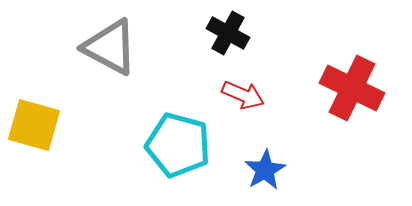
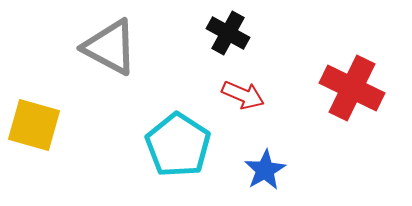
cyan pentagon: rotated 18 degrees clockwise
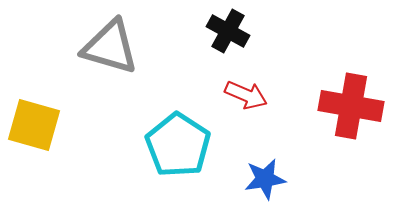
black cross: moved 2 px up
gray triangle: rotated 12 degrees counterclockwise
red cross: moved 1 px left, 18 px down; rotated 16 degrees counterclockwise
red arrow: moved 3 px right
blue star: moved 9 px down; rotated 21 degrees clockwise
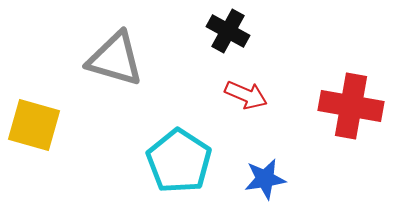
gray triangle: moved 5 px right, 12 px down
cyan pentagon: moved 1 px right, 16 px down
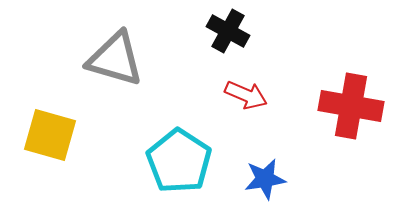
yellow square: moved 16 px right, 10 px down
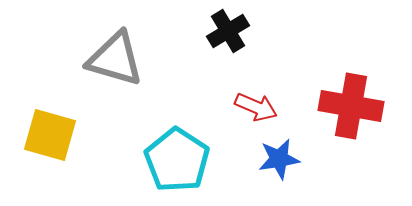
black cross: rotated 30 degrees clockwise
red arrow: moved 10 px right, 12 px down
cyan pentagon: moved 2 px left, 1 px up
blue star: moved 14 px right, 20 px up
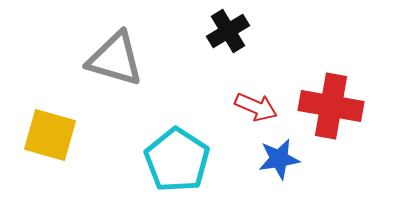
red cross: moved 20 px left
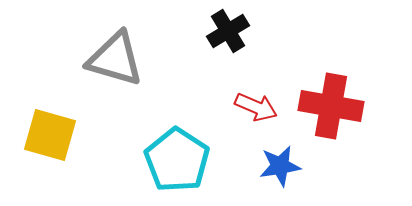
blue star: moved 1 px right, 7 px down
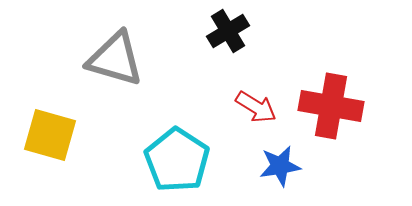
red arrow: rotated 9 degrees clockwise
